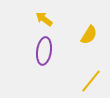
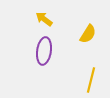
yellow semicircle: moved 1 px left, 1 px up
yellow line: moved 1 px up; rotated 25 degrees counterclockwise
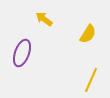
purple ellipse: moved 22 px left, 2 px down; rotated 12 degrees clockwise
yellow line: rotated 10 degrees clockwise
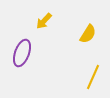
yellow arrow: moved 2 px down; rotated 84 degrees counterclockwise
yellow line: moved 2 px right, 3 px up
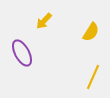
yellow semicircle: moved 3 px right, 2 px up
purple ellipse: rotated 48 degrees counterclockwise
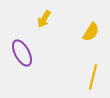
yellow arrow: moved 2 px up; rotated 12 degrees counterclockwise
yellow line: rotated 10 degrees counterclockwise
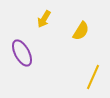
yellow semicircle: moved 10 px left, 1 px up
yellow line: rotated 10 degrees clockwise
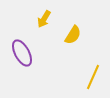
yellow semicircle: moved 8 px left, 4 px down
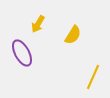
yellow arrow: moved 6 px left, 5 px down
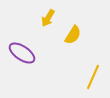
yellow arrow: moved 10 px right, 6 px up
purple ellipse: rotated 28 degrees counterclockwise
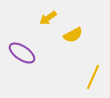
yellow arrow: rotated 24 degrees clockwise
yellow semicircle: rotated 30 degrees clockwise
